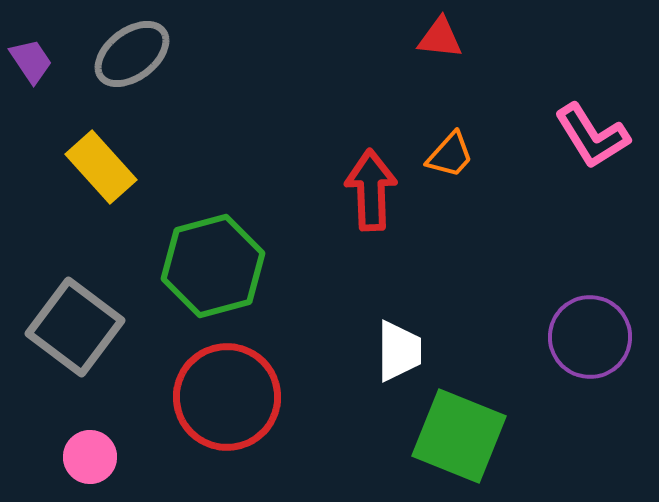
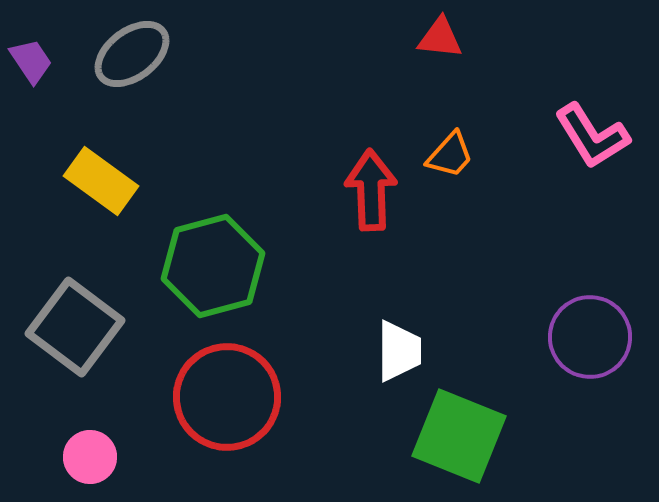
yellow rectangle: moved 14 px down; rotated 12 degrees counterclockwise
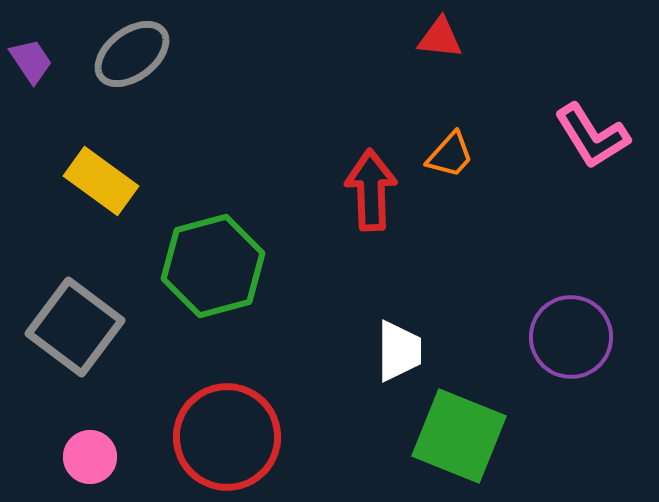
purple circle: moved 19 px left
red circle: moved 40 px down
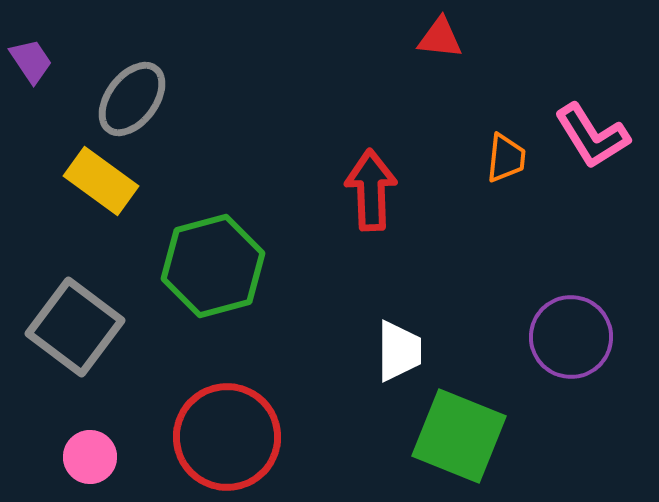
gray ellipse: moved 45 px down; rotated 16 degrees counterclockwise
orange trapezoid: moved 56 px right, 3 px down; rotated 36 degrees counterclockwise
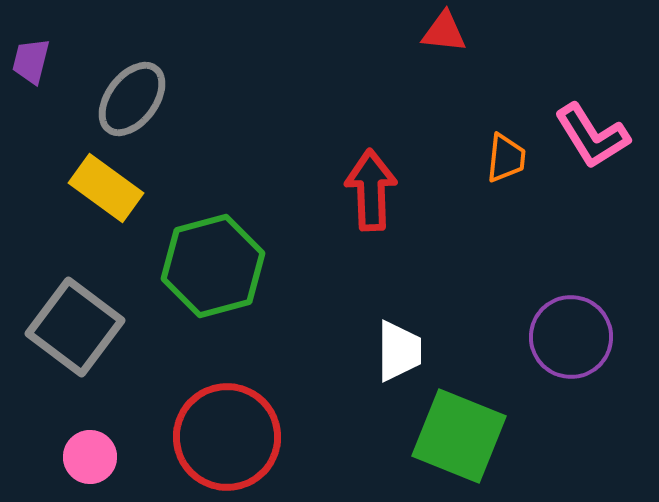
red triangle: moved 4 px right, 6 px up
purple trapezoid: rotated 132 degrees counterclockwise
yellow rectangle: moved 5 px right, 7 px down
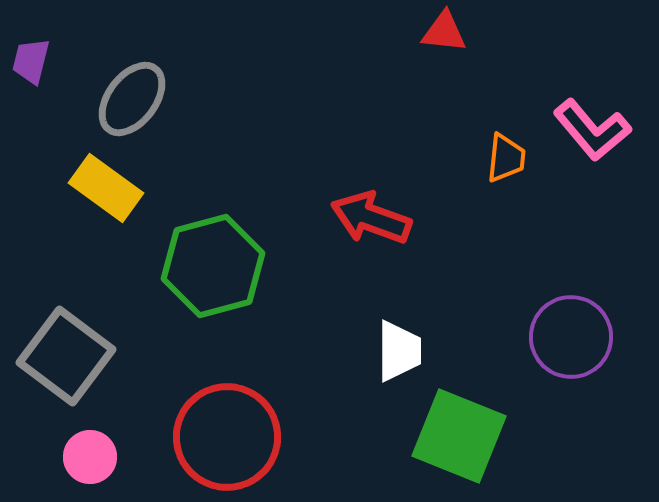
pink L-shape: moved 6 px up; rotated 8 degrees counterclockwise
red arrow: moved 28 px down; rotated 68 degrees counterclockwise
gray square: moved 9 px left, 29 px down
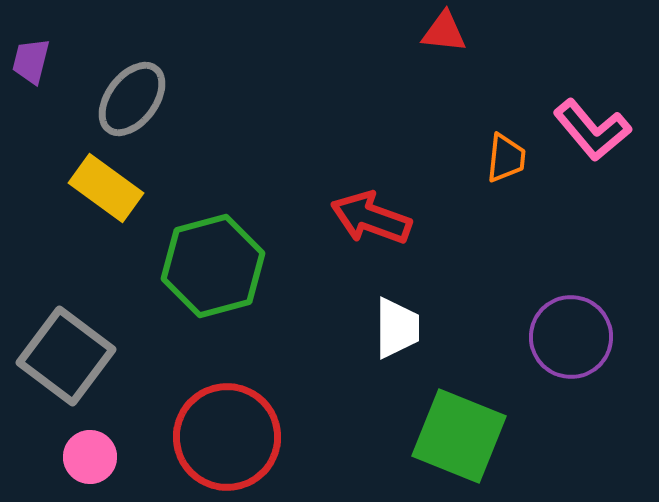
white trapezoid: moved 2 px left, 23 px up
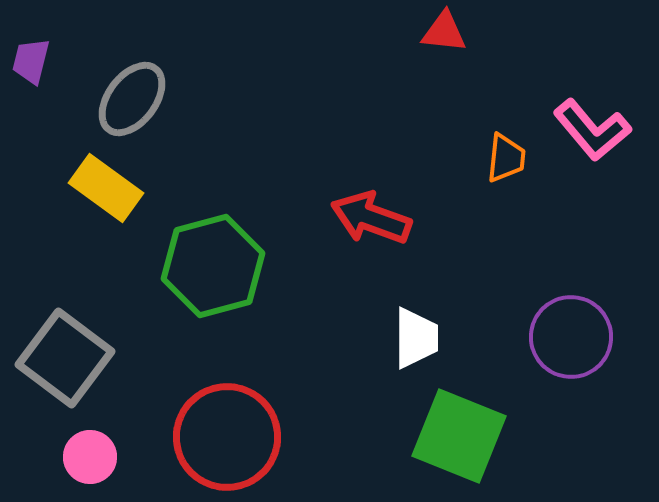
white trapezoid: moved 19 px right, 10 px down
gray square: moved 1 px left, 2 px down
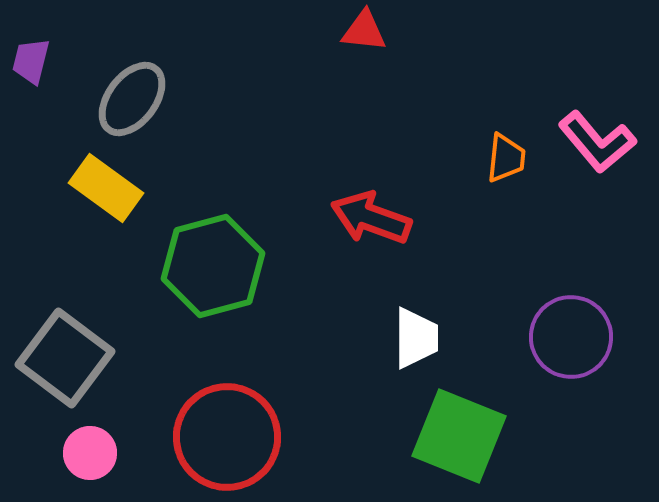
red triangle: moved 80 px left, 1 px up
pink L-shape: moved 5 px right, 12 px down
pink circle: moved 4 px up
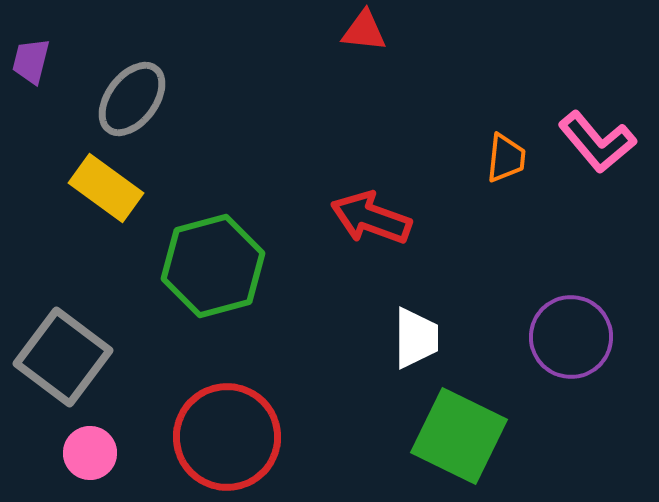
gray square: moved 2 px left, 1 px up
green square: rotated 4 degrees clockwise
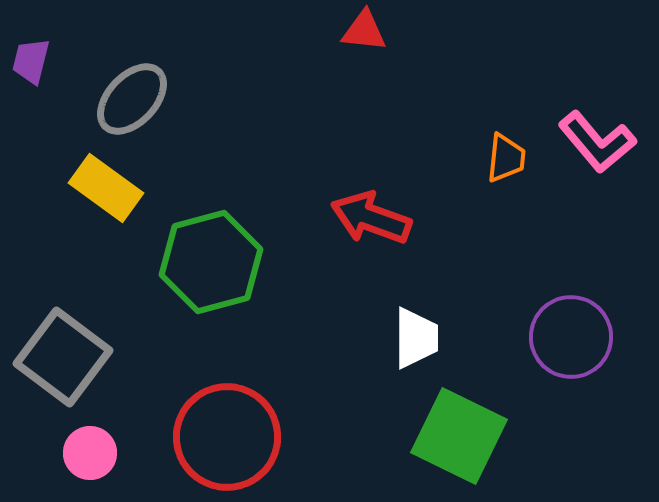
gray ellipse: rotated 6 degrees clockwise
green hexagon: moved 2 px left, 4 px up
